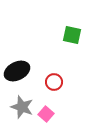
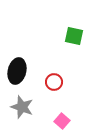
green square: moved 2 px right, 1 px down
black ellipse: rotated 50 degrees counterclockwise
pink square: moved 16 px right, 7 px down
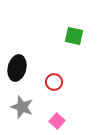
black ellipse: moved 3 px up
pink square: moved 5 px left
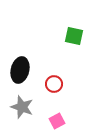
black ellipse: moved 3 px right, 2 px down
red circle: moved 2 px down
pink square: rotated 21 degrees clockwise
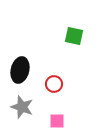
pink square: rotated 28 degrees clockwise
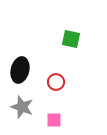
green square: moved 3 px left, 3 px down
red circle: moved 2 px right, 2 px up
pink square: moved 3 px left, 1 px up
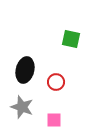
black ellipse: moved 5 px right
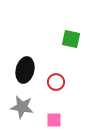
gray star: rotated 10 degrees counterclockwise
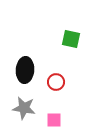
black ellipse: rotated 10 degrees counterclockwise
gray star: moved 2 px right, 1 px down
